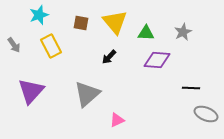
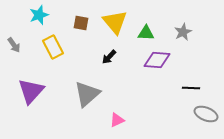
yellow rectangle: moved 2 px right, 1 px down
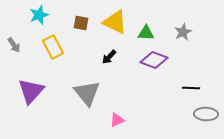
yellow triangle: rotated 24 degrees counterclockwise
purple diamond: moved 3 px left; rotated 16 degrees clockwise
gray triangle: moved 1 px up; rotated 28 degrees counterclockwise
gray ellipse: rotated 20 degrees counterclockwise
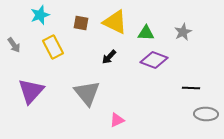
cyan star: moved 1 px right
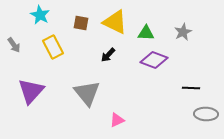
cyan star: rotated 24 degrees counterclockwise
black arrow: moved 1 px left, 2 px up
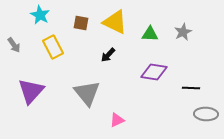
green triangle: moved 4 px right, 1 px down
purple diamond: moved 12 px down; rotated 12 degrees counterclockwise
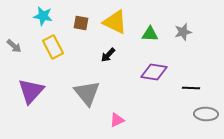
cyan star: moved 3 px right, 1 px down; rotated 18 degrees counterclockwise
gray star: rotated 12 degrees clockwise
gray arrow: moved 1 px down; rotated 14 degrees counterclockwise
